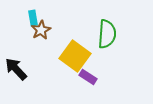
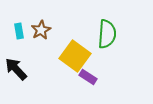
cyan rectangle: moved 14 px left, 13 px down
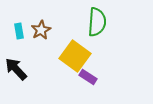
green semicircle: moved 10 px left, 12 px up
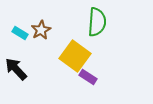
cyan rectangle: moved 1 px right, 2 px down; rotated 49 degrees counterclockwise
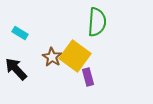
brown star: moved 11 px right, 27 px down; rotated 12 degrees counterclockwise
purple rectangle: rotated 42 degrees clockwise
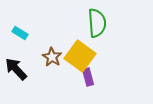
green semicircle: moved 1 px down; rotated 8 degrees counterclockwise
yellow square: moved 5 px right
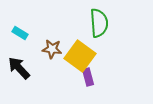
green semicircle: moved 2 px right
brown star: moved 8 px up; rotated 24 degrees counterclockwise
black arrow: moved 3 px right, 1 px up
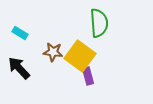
brown star: moved 1 px right, 3 px down
purple rectangle: moved 1 px up
